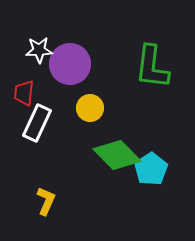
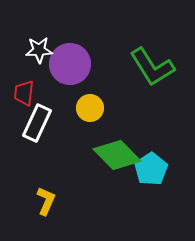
green L-shape: rotated 39 degrees counterclockwise
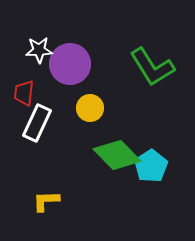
cyan pentagon: moved 3 px up
yellow L-shape: rotated 116 degrees counterclockwise
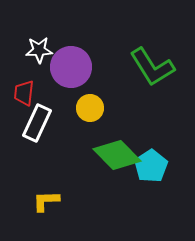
purple circle: moved 1 px right, 3 px down
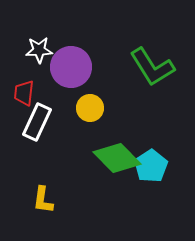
white rectangle: moved 1 px up
green diamond: moved 3 px down
yellow L-shape: moved 3 px left, 1 px up; rotated 80 degrees counterclockwise
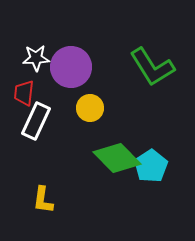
white star: moved 3 px left, 8 px down
white rectangle: moved 1 px left, 1 px up
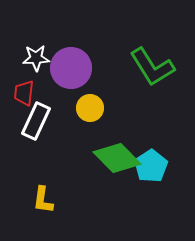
purple circle: moved 1 px down
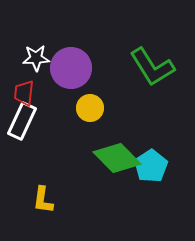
white rectangle: moved 14 px left
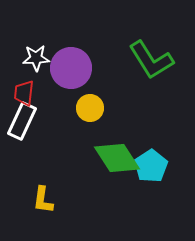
green L-shape: moved 1 px left, 7 px up
green diamond: rotated 12 degrees clockwise
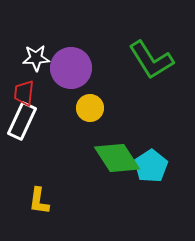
yellow L-shape: moved 4 px left, 1 px down
